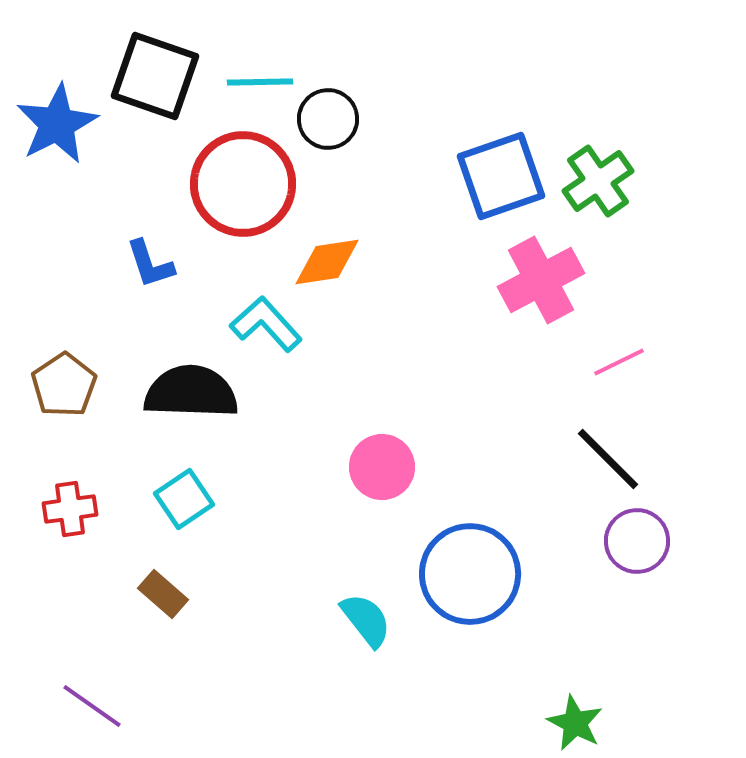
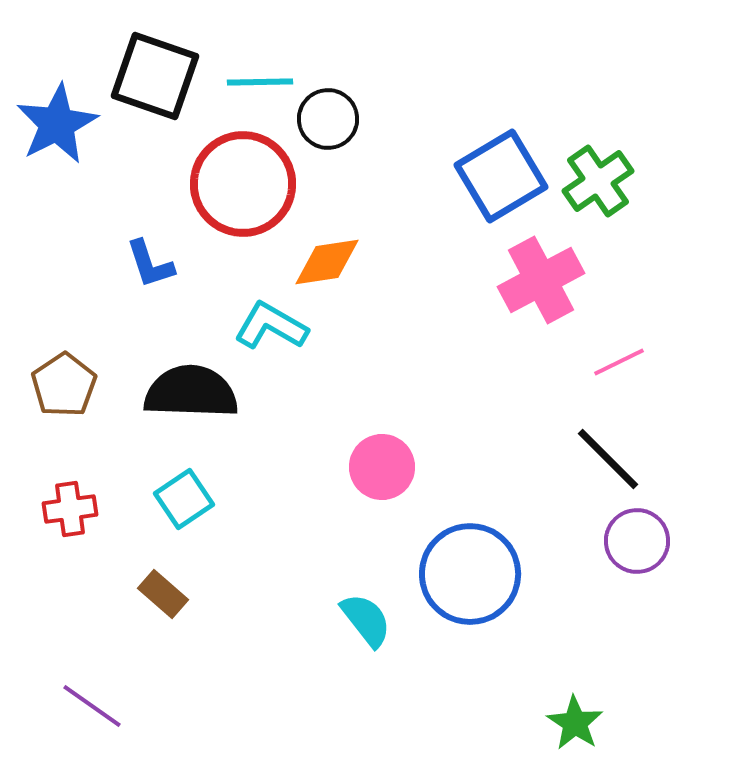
blue square: rotated 12 degrees counterclockwise
cyan L-shape: moved 5 px right, 2 px down; rotated 18 degrees counterclockwise
green star: rotated 6 degrees clockwise
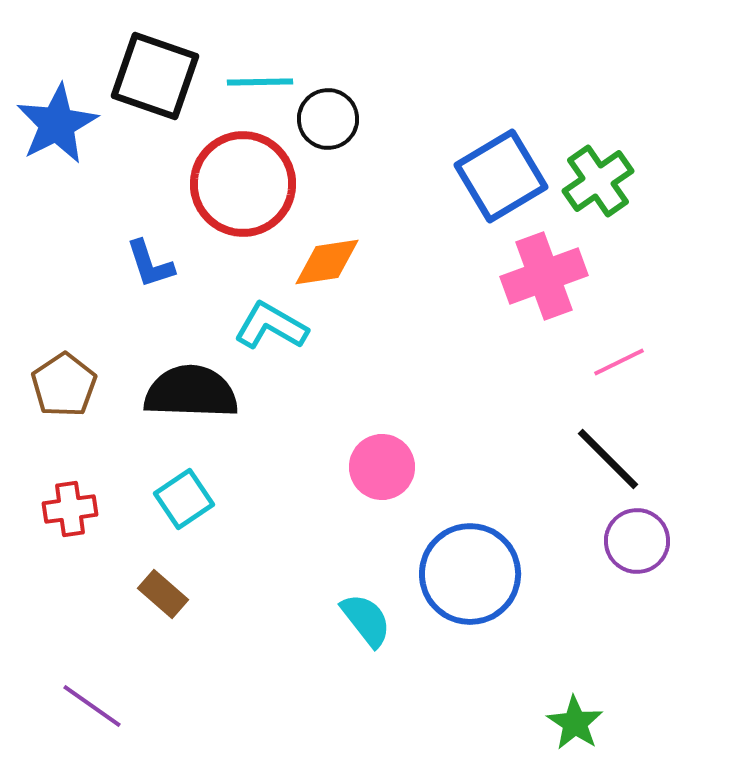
pink cross: moved 3 px right, 4 px up; rotated 8 degrees clockwise
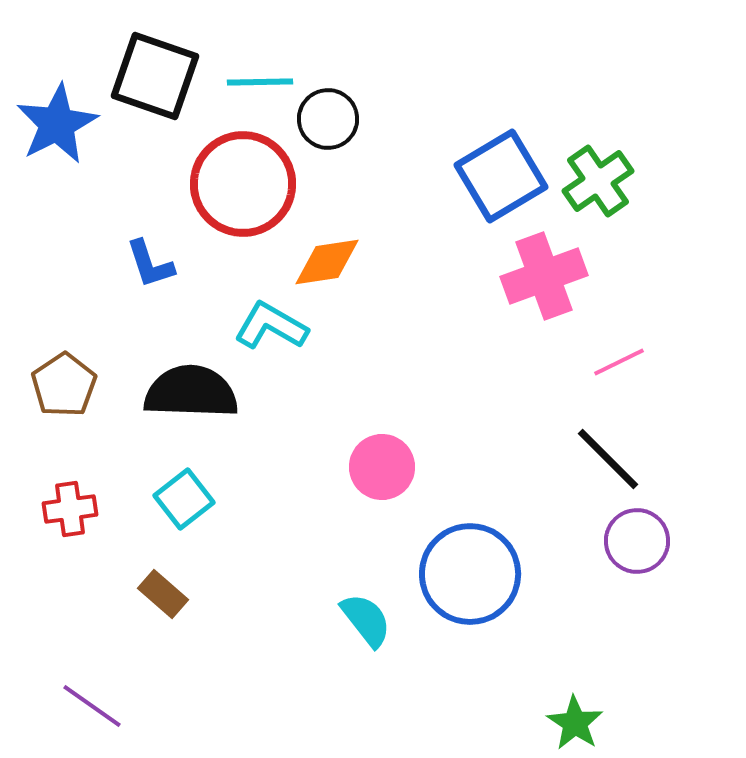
cyan square: rotated 4 degrees counterclockwise
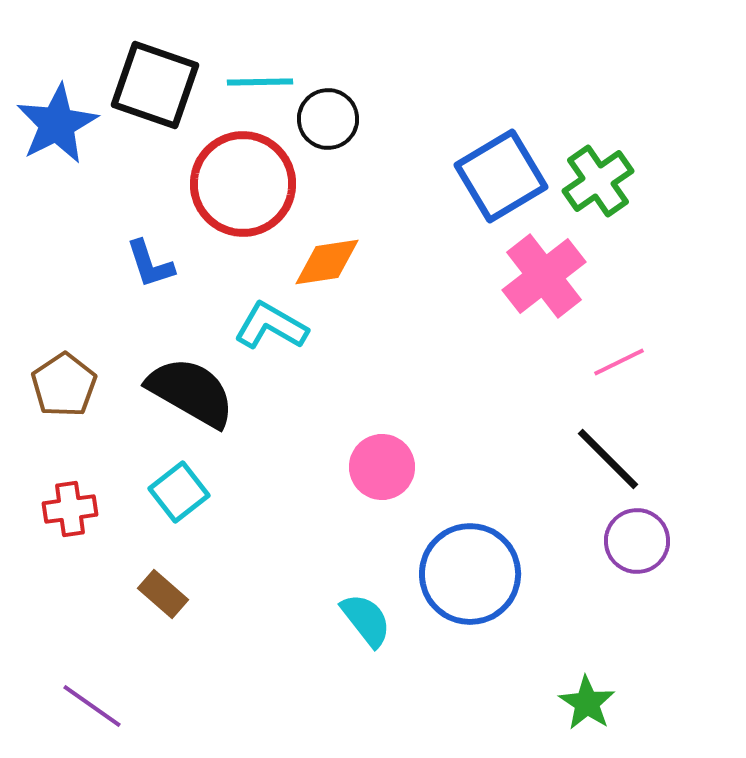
black square: moved 9 px down
pink cross: rotated 18 degrees counterclockwise
black semicircle: rotated 28 degrees clockwise
cyan square: moved 5 px left, 7 px up
green star: moved 12 px right, 20 px up
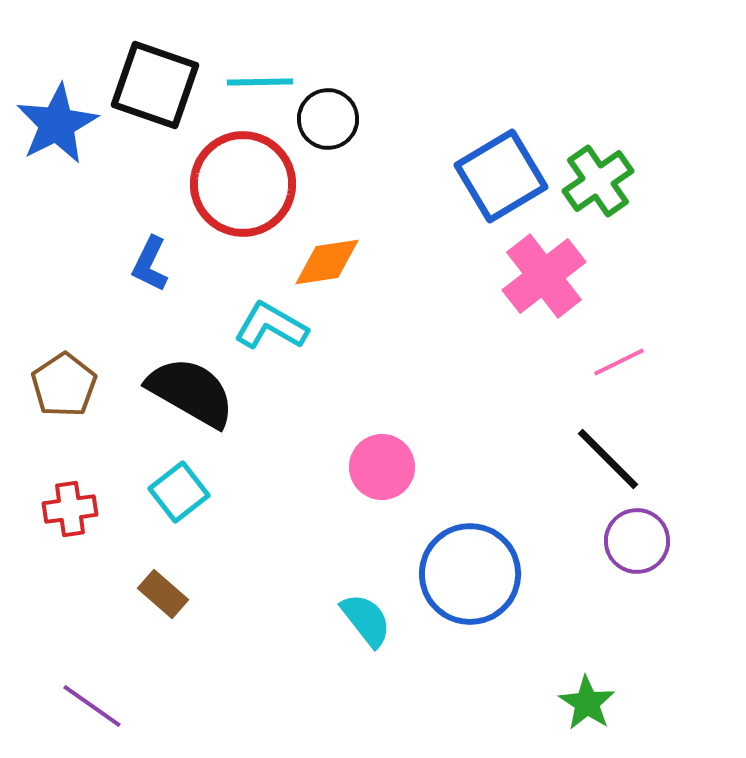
blue L-shape: rotated 44 degrees clockwise
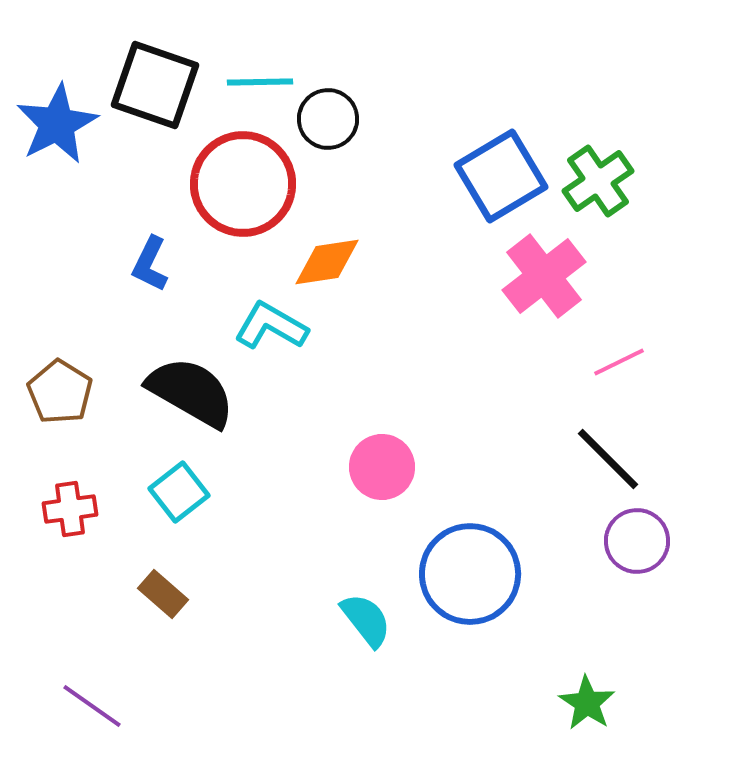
brown pentagon: moved 4 px left, 7 px down; rotated 6 degrees counterclockwise
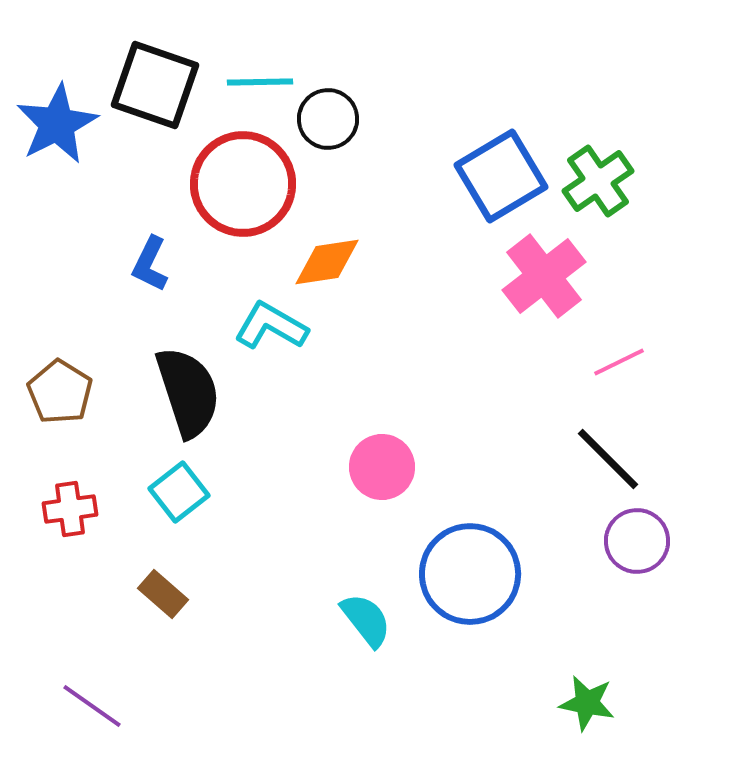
black semicircle: moved 3 px left; rotated 42 degrees clockwise
green star: rotated 22 degrees counterclockwise
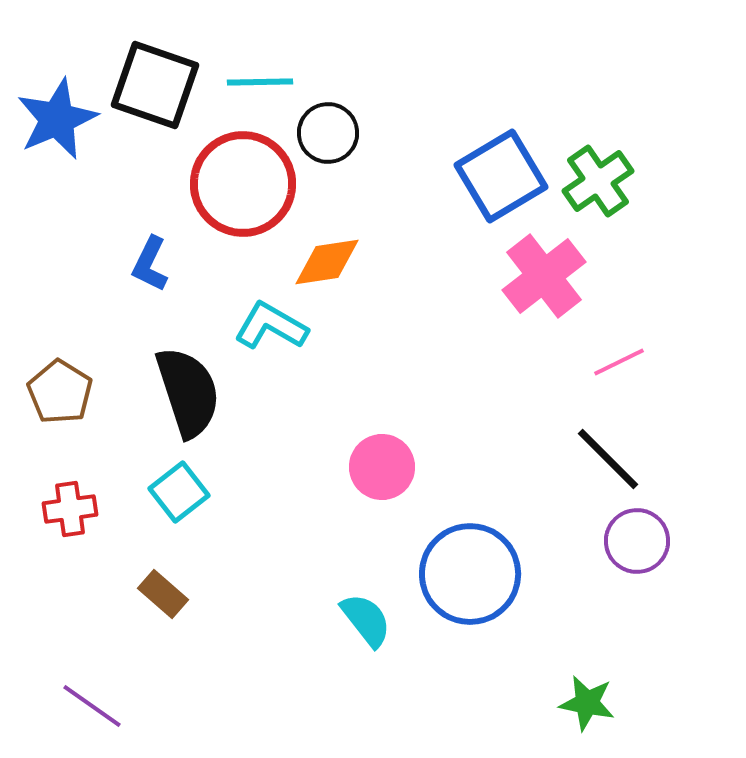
black circle: moved 14 px down
blue star: moved 5 px up; rotated 4 degrees clockwise
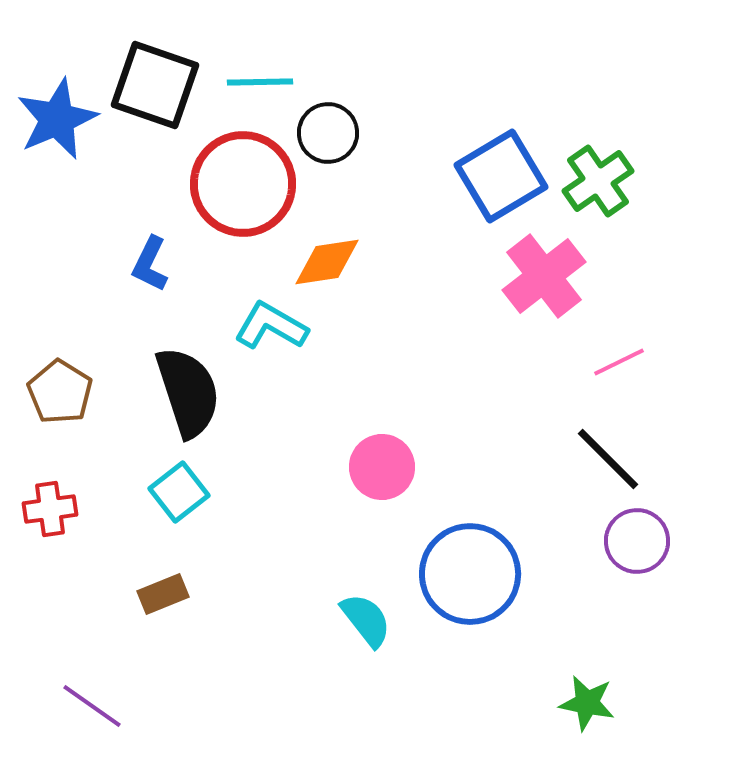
red cross: moved 20 px left
brown rectangle: rotated 63 degrees counterclockwise
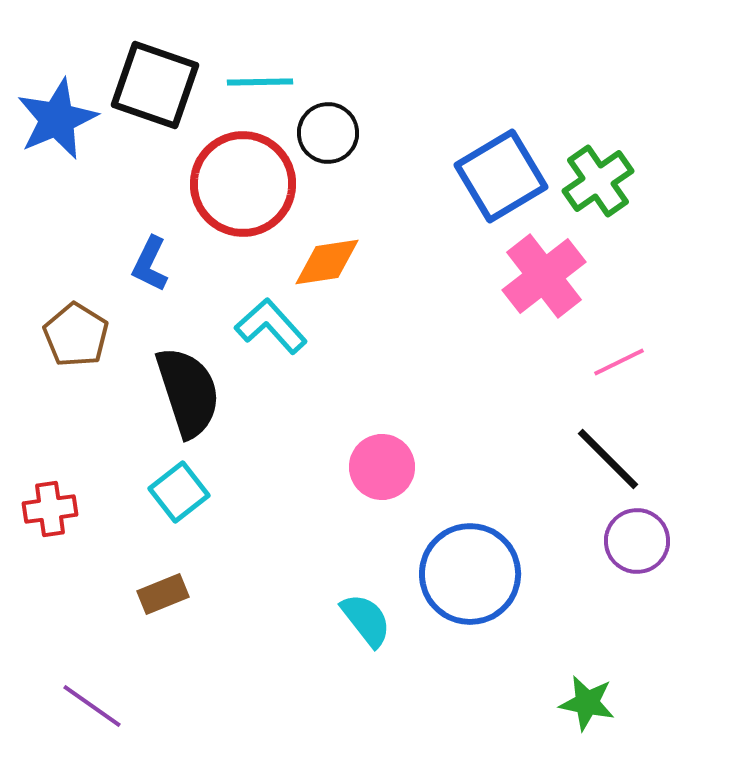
cyan L-shape: rotated 18 degrees clockwise
brown pentagon: moved 16 px right, 57 px up
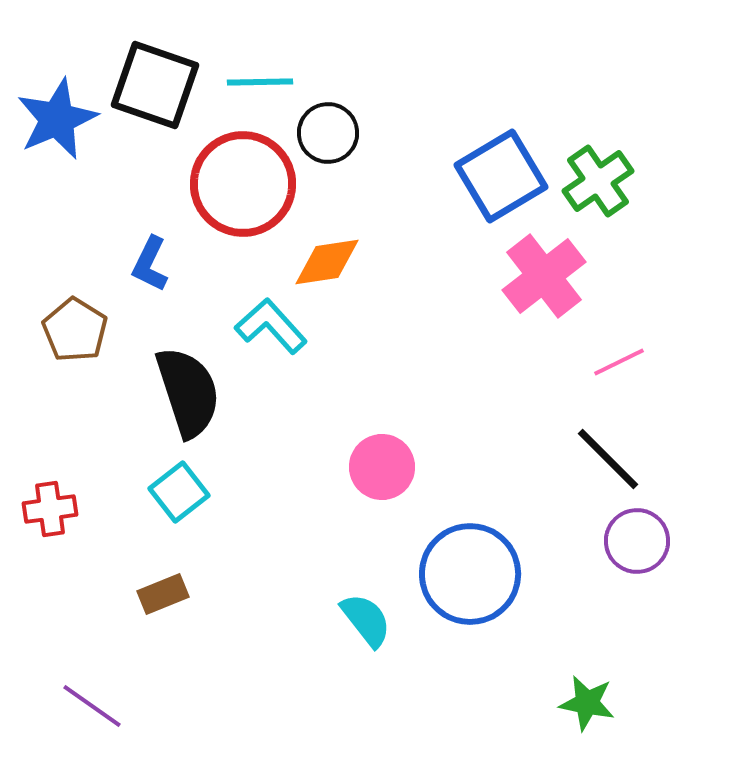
brown pentagon: moved 1 px left, 5 px up
